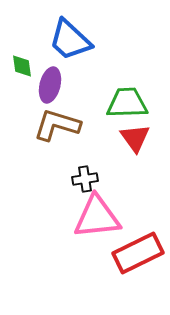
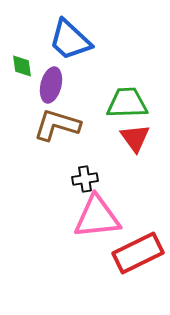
purple ellipse: moved 1 px right
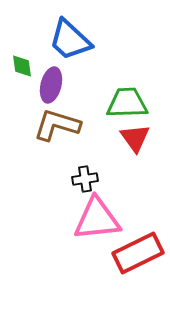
pink triangle: moved 2 px down
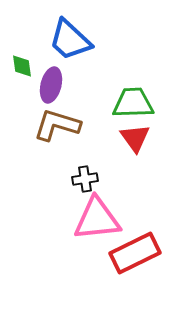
green trapezoid: moved 6 px right
red rectangle: moved 3 px left
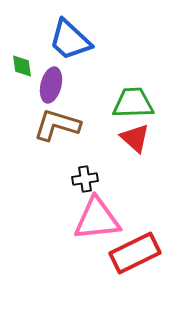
red triangle: rotated 12 degrees counterclockwise
